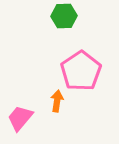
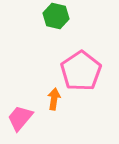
green hexagon: moved 8 px left; rotated 15 degrees clockwise
orange arrow: moved 3 px left, 2 px up
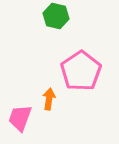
orange arrow: moved 5 px left
pink trapezoid: rotated 20 degrees counterclockwise
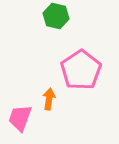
pink pentagon: moved 1 px up
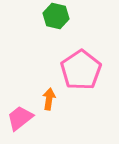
pink trapezoid: rotated 32 degrees clockwise
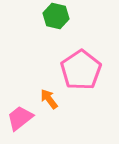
orange arrow: rotated 45 degrees counterclockwise
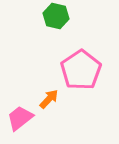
orange arrow: rotated 80 degrees clockwise
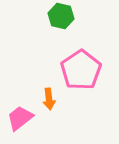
green hexagon: moved 5 px right
orange arrow: rotated 130 degrees clockwise
